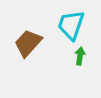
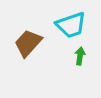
cyan trapezoid: rotated 128 degrees counterclockwise
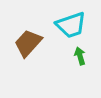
green arrow: rotated 24 degrees counterclockwise
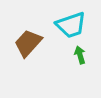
green arrow: moved 1 px up
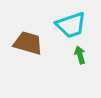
brown trapezoid: rotated 64 degrees clockwise
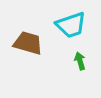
green arrow: moved 6 px down
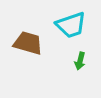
green arrow: rotated 150 degrees counterclockwise
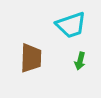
brown trapezoid: moved 3 px right, 15 px down; rotated 76 degrees clockwise
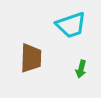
green arrow: moved 1 px right, 8 px down
